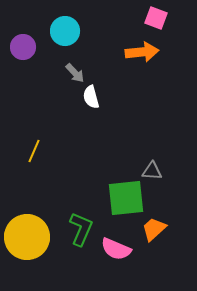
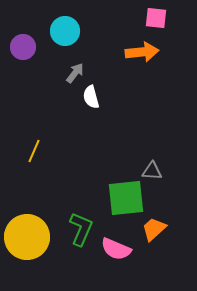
pink square: rotated 15 degrees counterclockwise
gray arrow: rotated 100 degrees counterclockwise
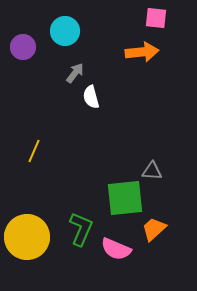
green square: moved 1 px left
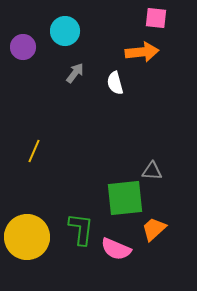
white semicircle: moved 24 px right, 14 px up
green L-shape: rotated 16 degrees counterclockwise
